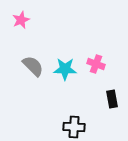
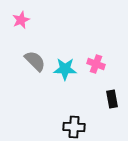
gray semicircle: moved 2 px right, 5 px up
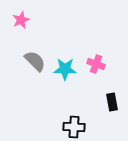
black rectangle: moved 3 px down
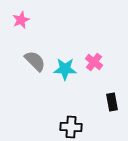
pink cross: moved 2 px left, 2 px up; rotated 18 degrees clockwise
black cross: moved 3 px left
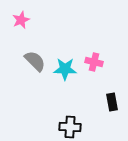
pink cross: rotated 24 degrees counterclockwise
black cross: moved 1 px left
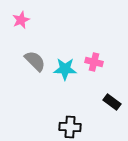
black rectangle: rotated 42 degrees counterclockwise
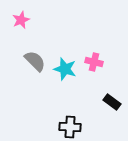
cyan star: rotated 15 degrees clockwise
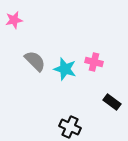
pink star: moved 7 px left; rotated 12 degrees clockwise
black cross: rotated 20 degrees clockwise
